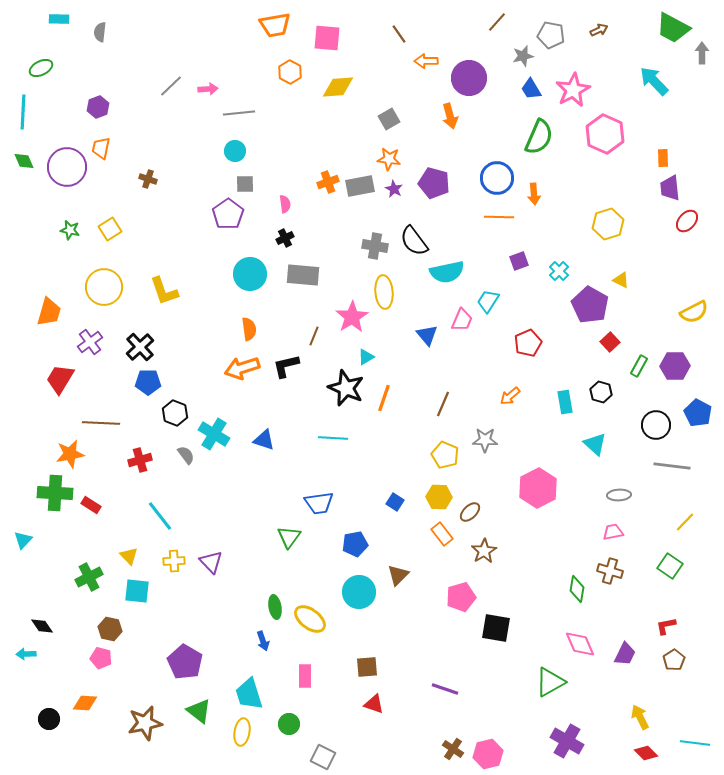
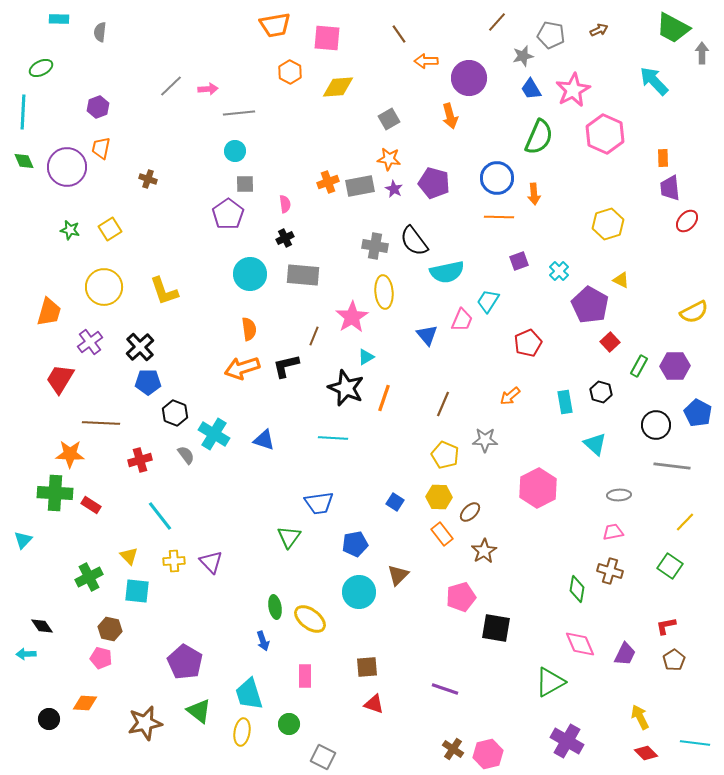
orange star at (70, 454): rotated 12 degrees clockwise
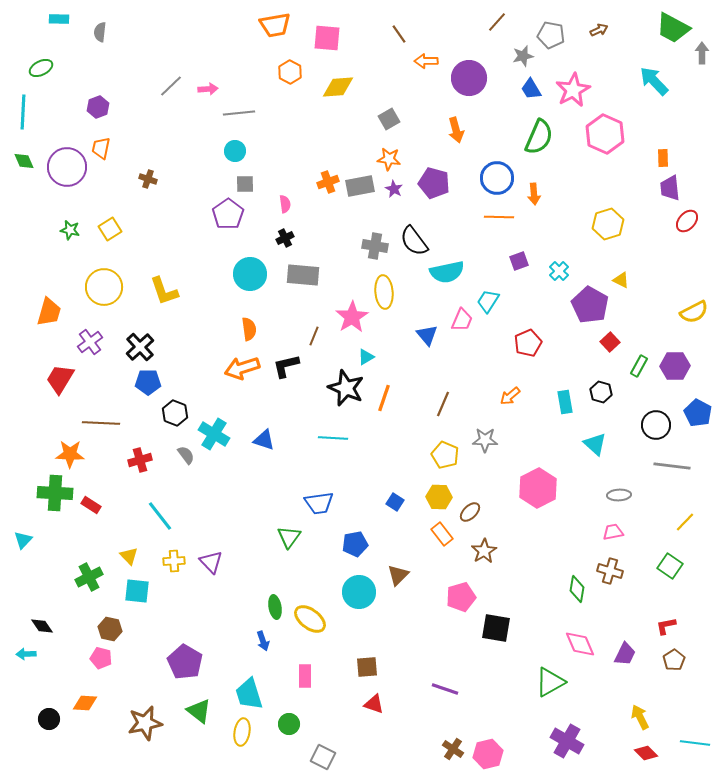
orange arrow at (450, 116): moved 6 px right, 14 px down
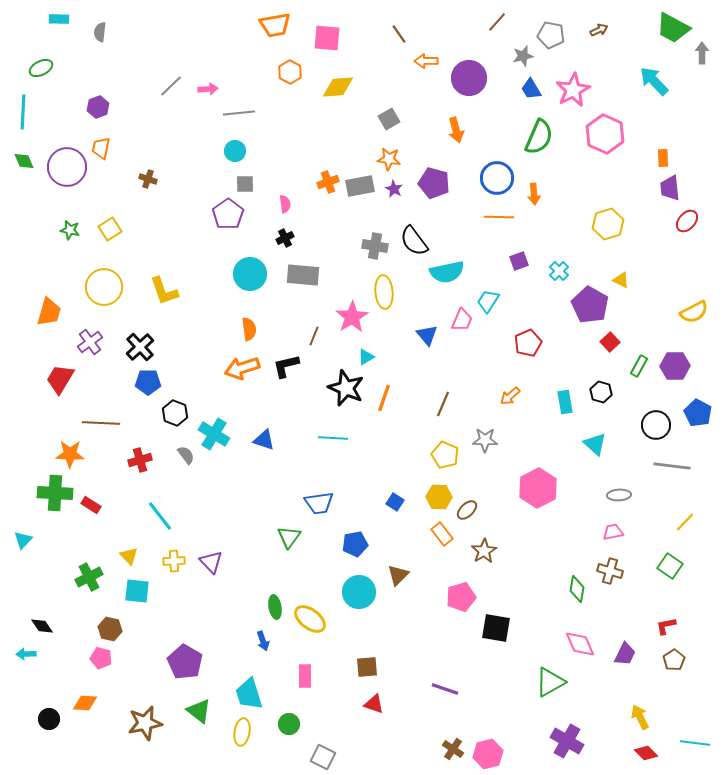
brown ellipse at (470, 512): moved 3 px left, 2 px up
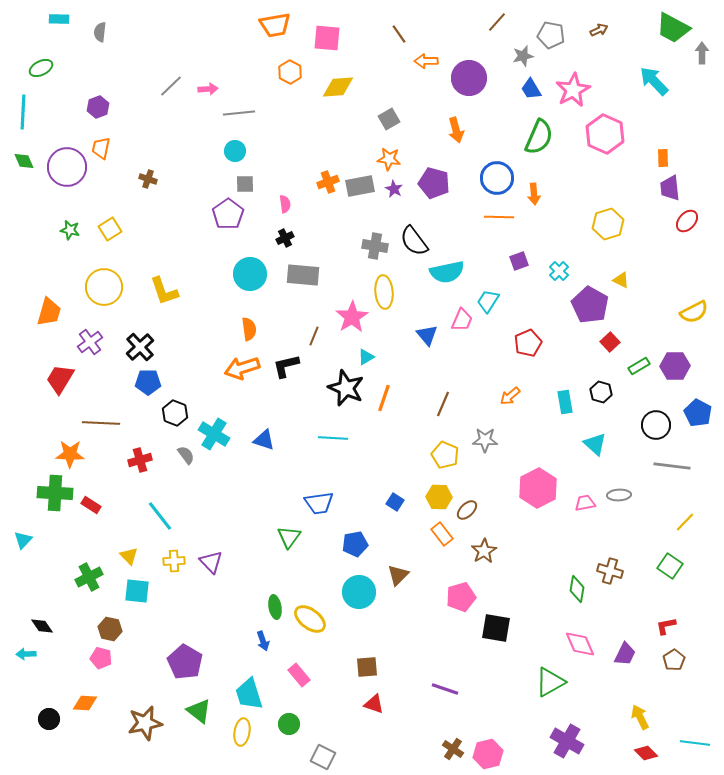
green rectangle at (639, 366): rotated 30 degrees clockwise
pink trapezoid at (613, 532): moved 28 px left, 29 px up
pink rectangle at (305, 676): moved 6 px left, 1 px up; rotated 40 degrees counterclockwise
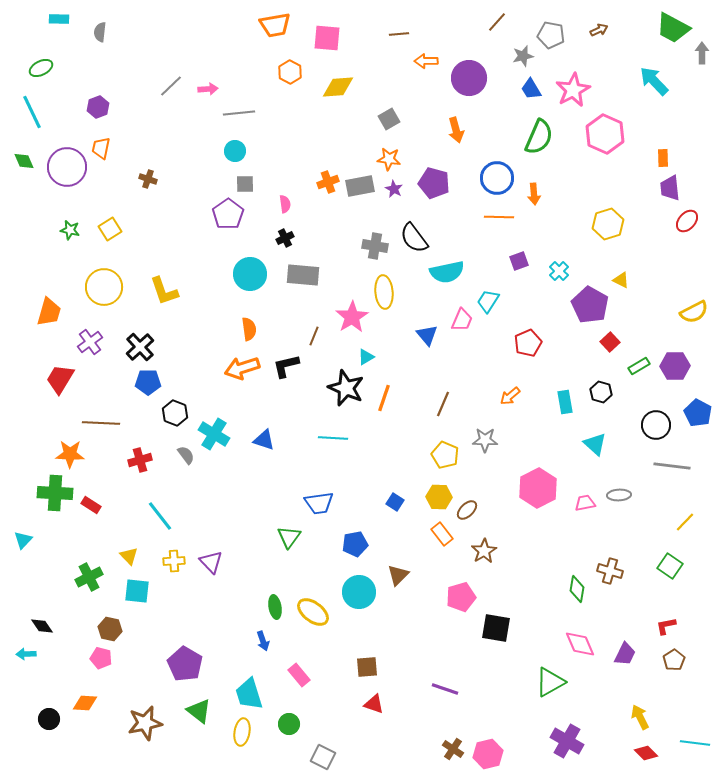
brown line at (399, 34): rotated 60 degrees counterclockwise
cyan line at (23, 112): moved 9 px right; rotated 28 degrees counterclockwise
black semicircle at (414, 241): moved 3 px up
yellow ellipse at (310, 619): moved 3 px right, 7 px up
purple pentagon at (185, 662): moved 2 px down
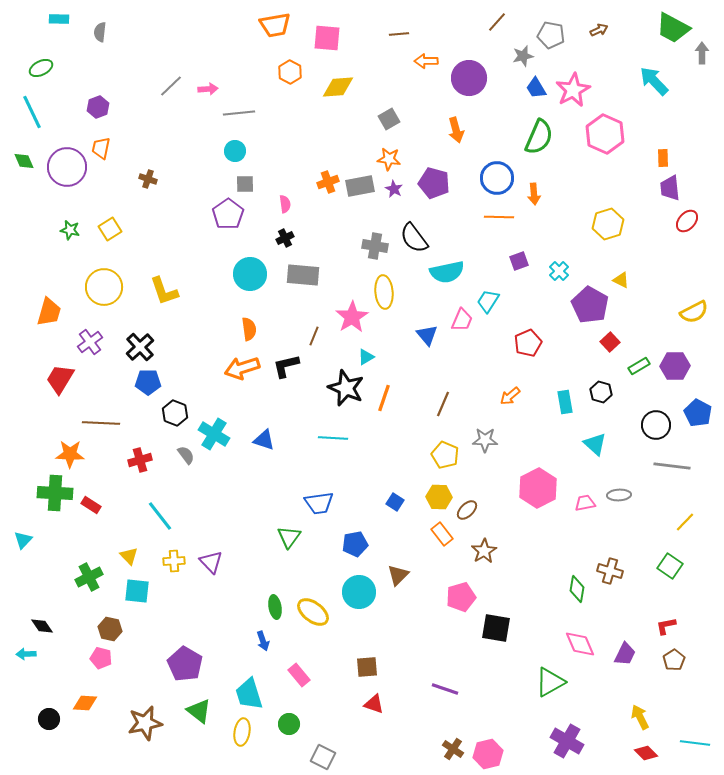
blue trapezoid at (531, 89): moved 5 px right, 1 px up
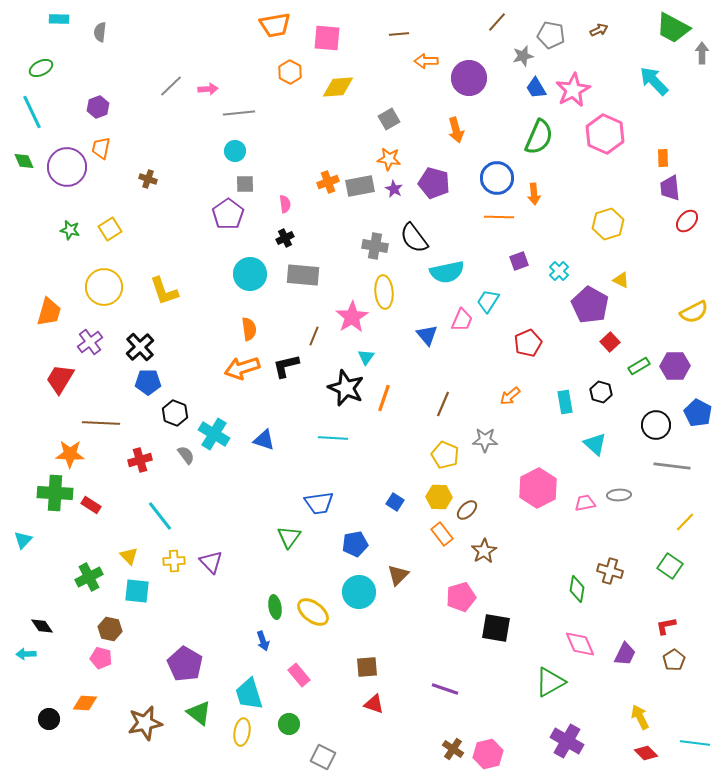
cyan triangle at (366, 357): rotated 24 degrees counterclockwise
green triangle at (199, 711): moved 2 px down
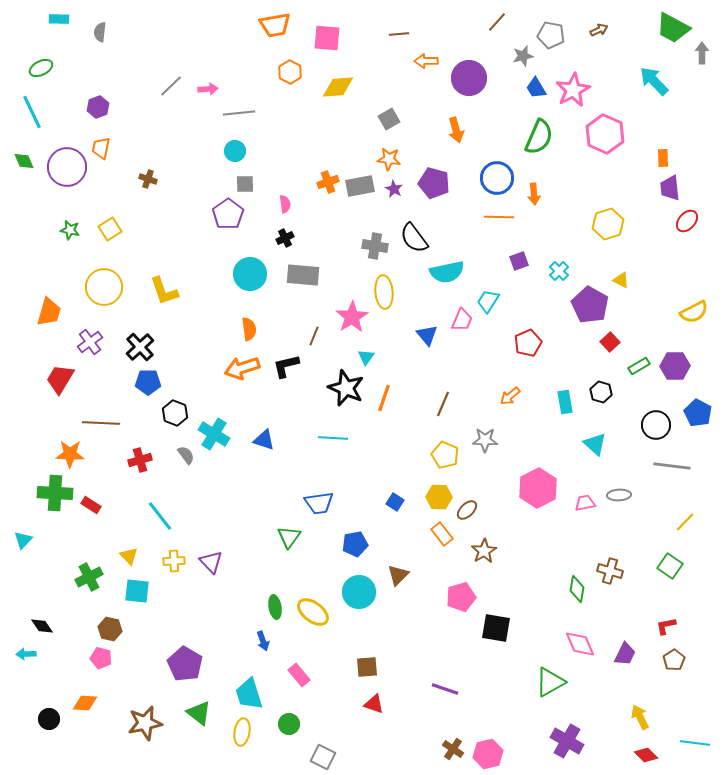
red diamond at (646, 753): moved 2 px down
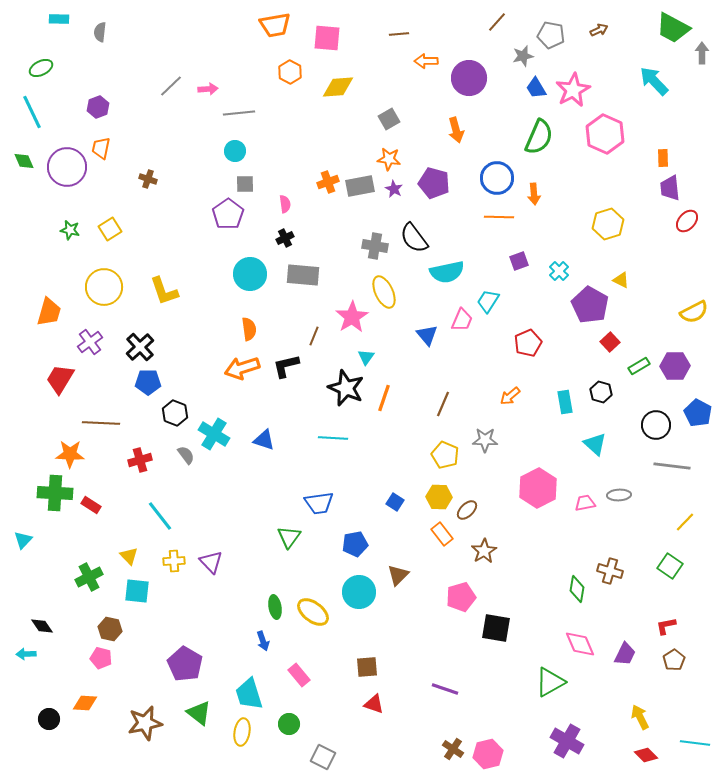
yellow ellipse at (384, 292): rotated 20 degrees counterclockwise
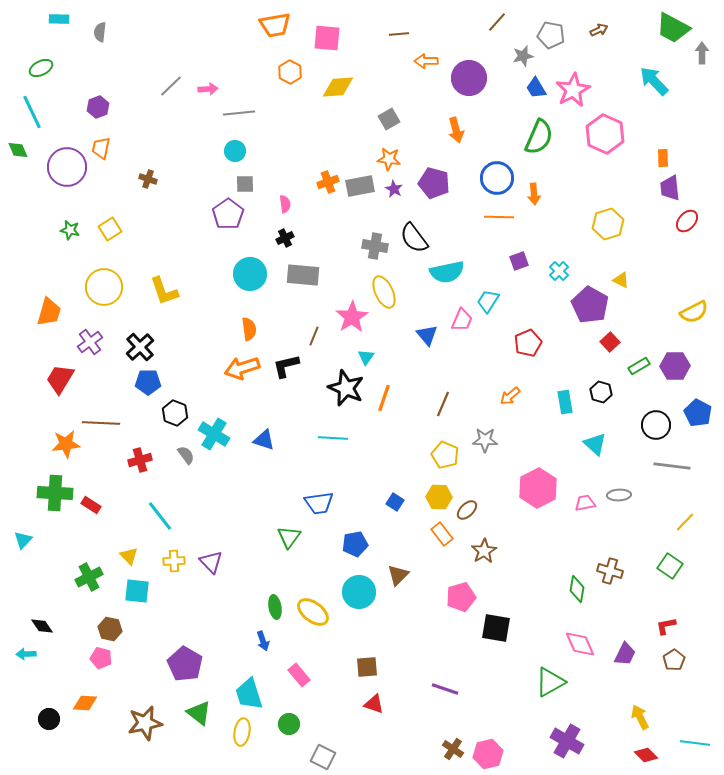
green diamond at (24, 161): moved 6 px left, 11 px up
orange star at (70, 454): moved 4 px left, 10 px up; rotated 8 degrees counterclockwise
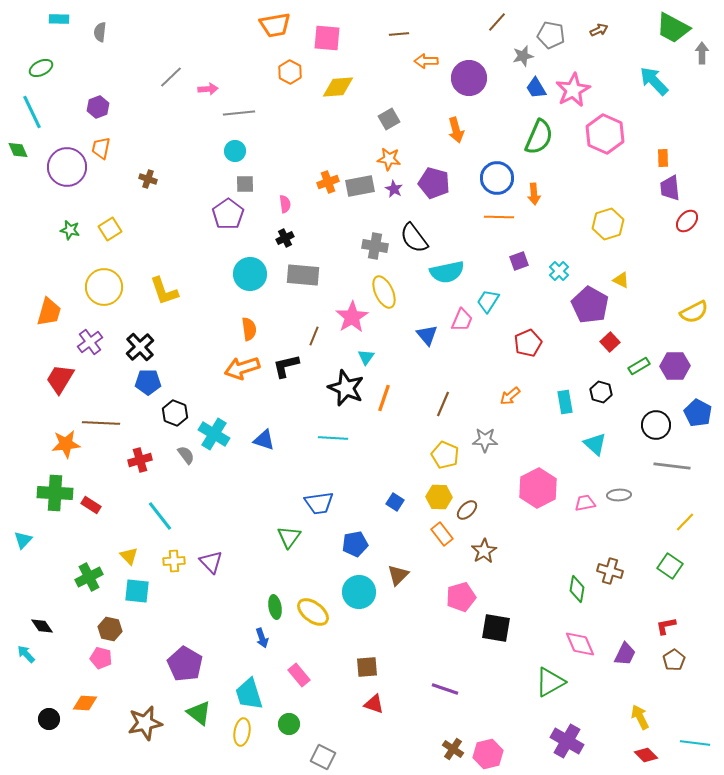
gray line at (171, 86): moved 9 px up
blue arrow at (263, 641): moved 1 px left, 3 px up
cyan arrow at (26, 654): rotated 48 degrees clockwise
